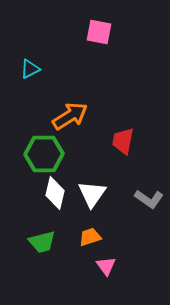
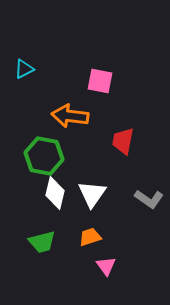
pink square: moved 1 px right, 49 px down
cyan triangle: moved 6 px left
orange arrow: rotated 141 degrees counterclockwise
green hexagon: moved 2 px down; rotated 12 degrees clockwise
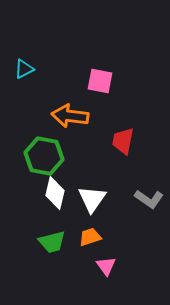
white triangle: moved 5 px down
green trapezoid: moved 10 px right
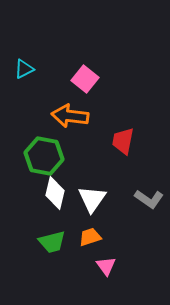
pink square: moved 15 px left, 2 px up; rotated 28 degrees clockwise
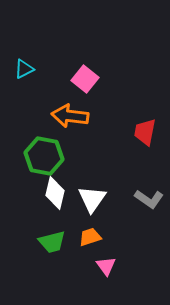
red trapezoid: moved 22 px right, 9 px up
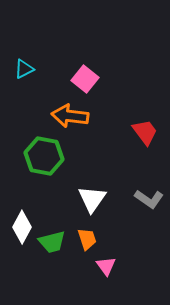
red trapezoid: rotated 132 degrees clockwise
white diamond: moved 33 px left, 34 px down; rotated 16 degrees clockwise
orange trapezoid: moved 3 px left, 2 px down; rotated 90 degrees clockwise
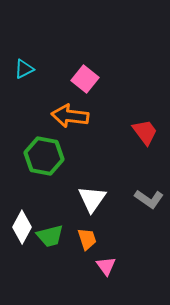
green trapezoid: moved 2 px left, 6 px up
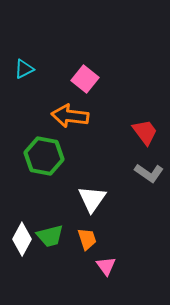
gray L-shape: moved 26 px up
white diamond: moved 12 px down
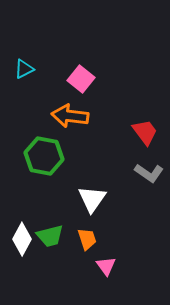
pink square: moved 4 px left
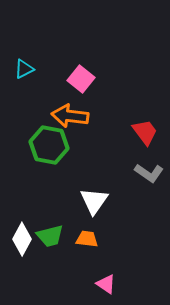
green hexagon: moved 5 px right, 11 px up
white triangle: moved 2 px right, 2 px down
orange trapezoid: rotated 65 degrees counterclockwise
pink triangle: moved 18 px down; rotated 20 degrees counterclockwise
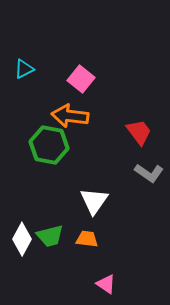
red trapezoid: moved 6 px left
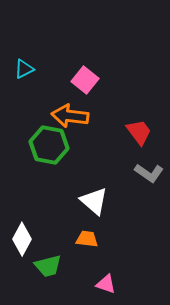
pink square: moved 4 px right, 1 px down
white triangle: rotated 24 degrees counterclockwise
green trapezoid: moved 2 px left, 30 px down
pink triangle: rotated 15 degrees counterclockwise
